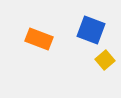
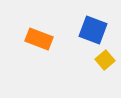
blue square: moved 2 px right
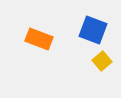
yellow square: moved 3 px left, 1 px down
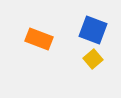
yellow square: moved 9 px left, 2 px up
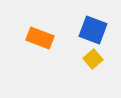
orange rectangle: moved 1 px right, 1 px up
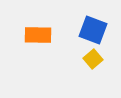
orange rectangle: moved 2 px left, 3 px up; rotated 20 degrees counterclockwise
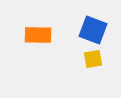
yellow square: rotated 30 degrees clockwise
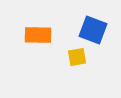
yellow square: moved 16 px left, 2 px up
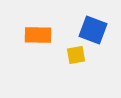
yellow square: moved 1 px left, 2 px up
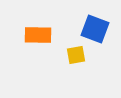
blue square: moved 2 px right, 1 px up
